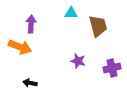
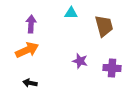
brown trapezoid: moved 6 px right
orange arrow: moved 7 px right, 3 px down; rotated 45 degrees counterclockwise
purple star: moved 2 px right
purple cross: rotated 18 degrees clockwise
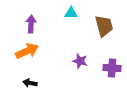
orange arrow: moved 1 px down
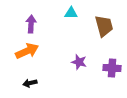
purple star: moved 1 px left, 1 px down
black arrow: rotated 24 degrees counterclockwise
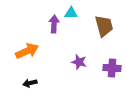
purple arrow: moved 23 px right
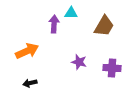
brown trapezoid: rotated 45 degrees clockwise
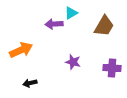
cyan triangle: rotated 32 degrees counterclockwise
purple arrow: rotated 96 degrees counterclockwise
orange arrow: moved 6 px left, 1 px up
purple star: moved 6 px left
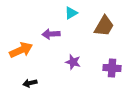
purple arrow: moved 3 px left, 10 px down
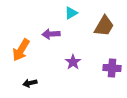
orange arrow: rotated 145 degrees clockwise
purple star: rotated 21 degrees clockwise
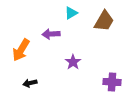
brown trapezoid: moved 5 px up
purple cross: moved 14 px down
